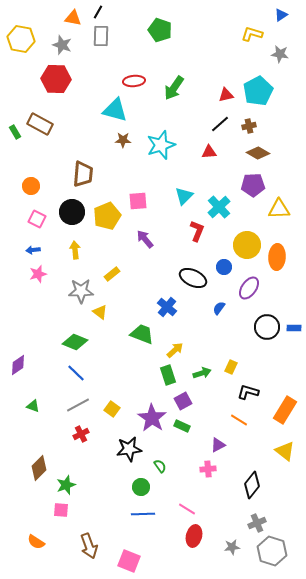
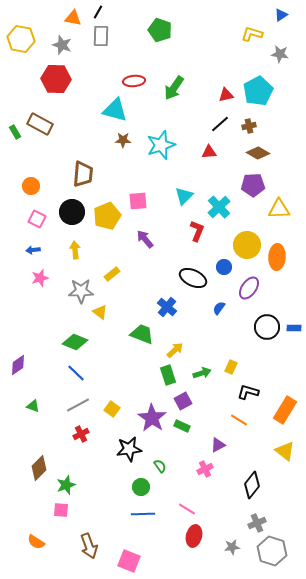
pink star at (38, 274): moved 2 px right, 4 px down
pink cross at (208, 469): moved 3 px left; rotated 21 degrees counterclockwise
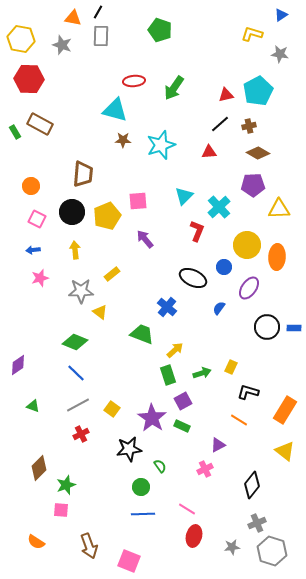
red hexagon at (56, 79): moved 27 px left
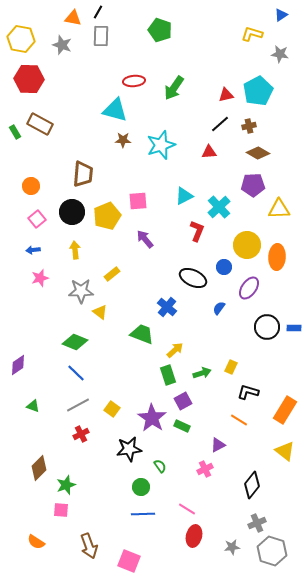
cyan triangle at (184, 196): rotated 18 degrees clockwise
pink square at (37, 219): rotated 24 degrees clockwise
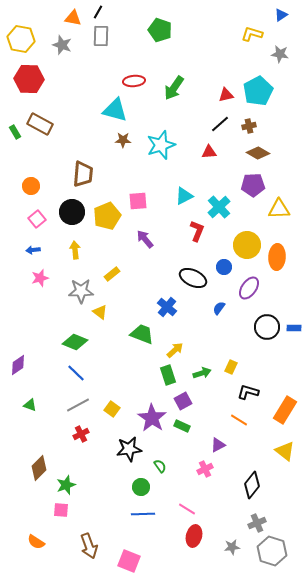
green triangle at (33, 406): moved 3 px left, 1 px up
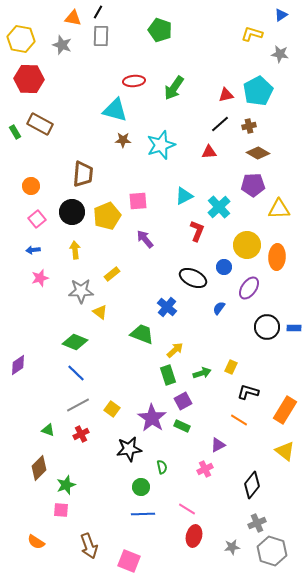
green triangle at (30, 405): moved 18 px right, 25 px down
green semicircle at (160, 466): moved 2 px right, 1 px down; rotated 24 degrees clockwise
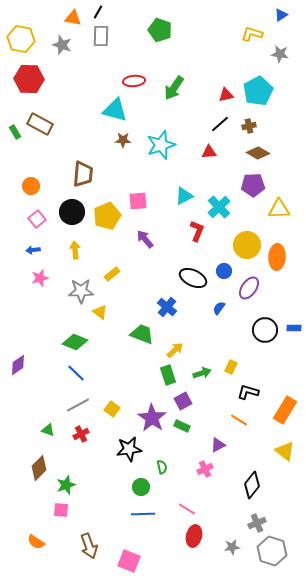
blue circle at (224, 267): moved 4 px down
black circle at (267, 327): moved 2 px left, 3 px down
